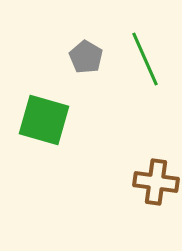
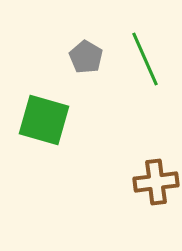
brown cross: rotated 15 degrees counterclockwise
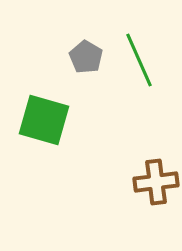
green line: moved 6 px left, 1 px down
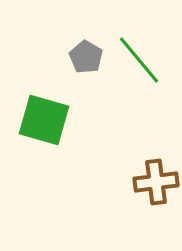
green line: rotated 16 degrees counterclockwise
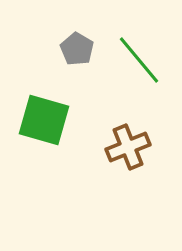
gray pentagon: moved 9 px left, 8 px up
brown cross: moved 28 px left, 35 px up; rotated 15 degrees counterclockwise
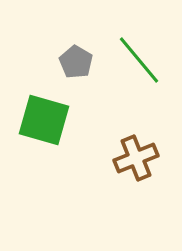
gray pentagon: moved 1 px left, 13 px down
brown cross: moved 8 px right, 11 px down
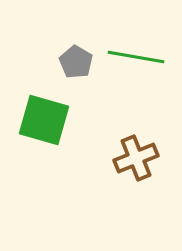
green line: moved 3 px left, 3 px up; rotated 40 degrees counterclockwise
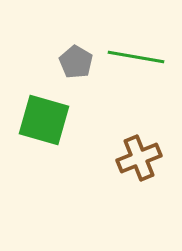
brown cross: moved 3 px right
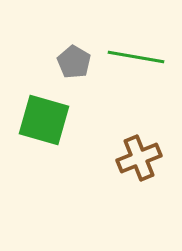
gray pentagon: moved 2 px left
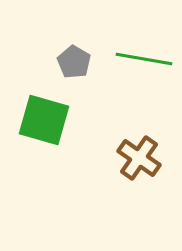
green line: moved 8 px right, 2 px down
brown cross: rotated 33 degrees counterclockwise
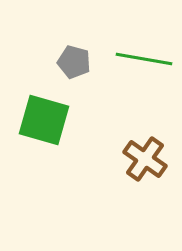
gray pentagon: rotated 16 degrees counterclockwise
brown cross: moved 6 px right, 1 px down
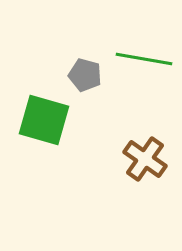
gray pentagon: moved 11 px right, 13 px down
